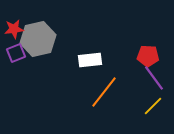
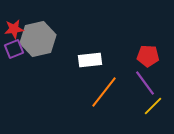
purple square: moved 2 px left, 4 px up
purple line: moved 9 px left, 5 px down
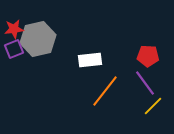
orange line: moved 1 px right, 1 px up
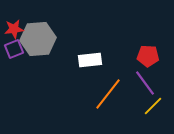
gray hexagon: rotated 8 degrees clockwise
orange line: moved 3 px right, 3 px down
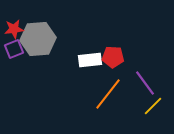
red pentagon: moved 35 px left, 1 px down
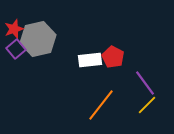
red star: rotated 12 degrees counterclockwise
gray hexagon: rotated 8 degrees counterclockwise
purple square: moved 2 px right; rotated 18 degrees counterclockwise
red pentagon: rotated 25 degrees clockwise
orange line: moved 7 px left, 11 px down
yellow line: moved 6 px left, 1 px up
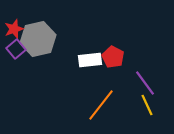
yellow line: rotated 70 degrees counterclockwise
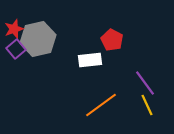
red pentagon: moved 1 px left, 17 px up
orange line: rotated 16 degrees clockwise
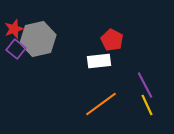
purple square: rotated 12 degrees counterclockwise
white rectangle: moved 9 px right, 1 px down
purple line: moved 2 px down; rotated 8 degrees clockwise
orange line: moved 1 px up
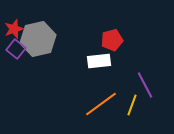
red pentagon: rotated 30 degrees clockwise
yellow line: moved 15 px left; rotated 45 degrees clockwise
